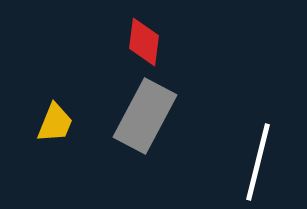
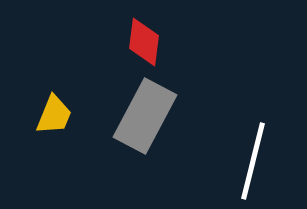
yellow trapezoid: moved 1 px left, 8 px up
white line: moved 5 px left, 1 px up
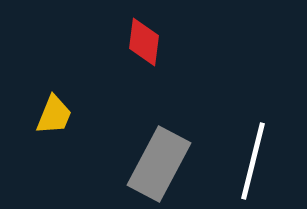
gray rectangle: moved 14 px right, 48 px down
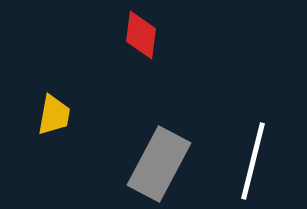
red diamond: moved 3 px left, 7 px up
yellow trapezoid: rotated 12 degrees counterclockwise
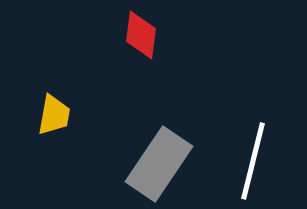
gray rectangle: rotated 6 degrees clockwise
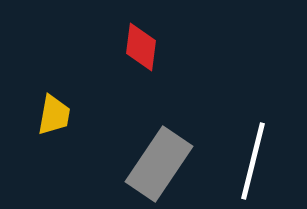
red diamond: moved 12 px down
